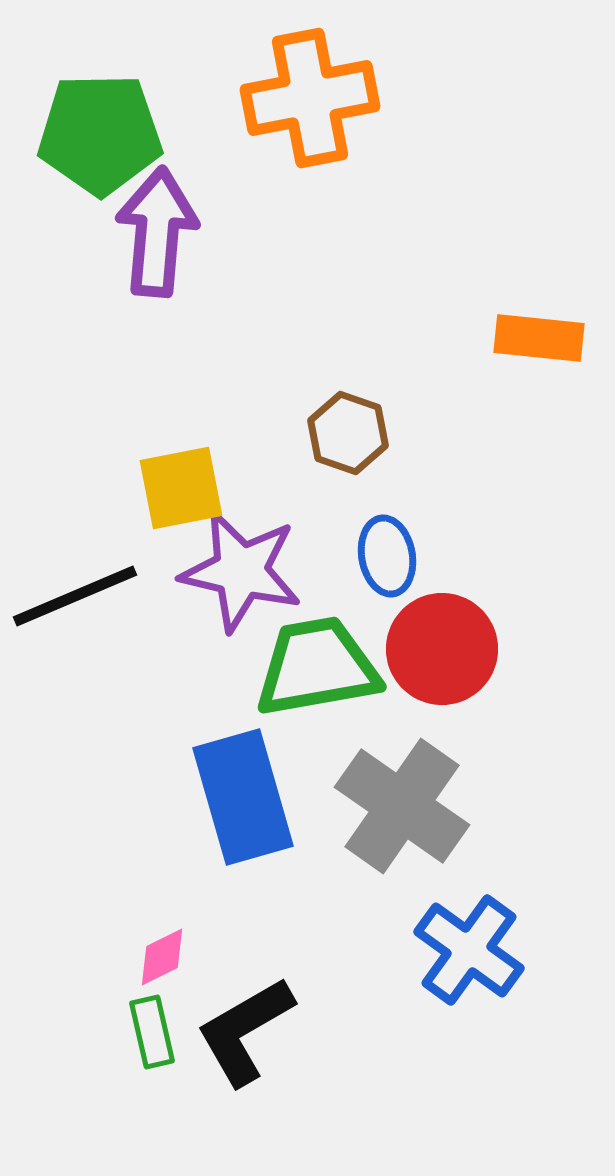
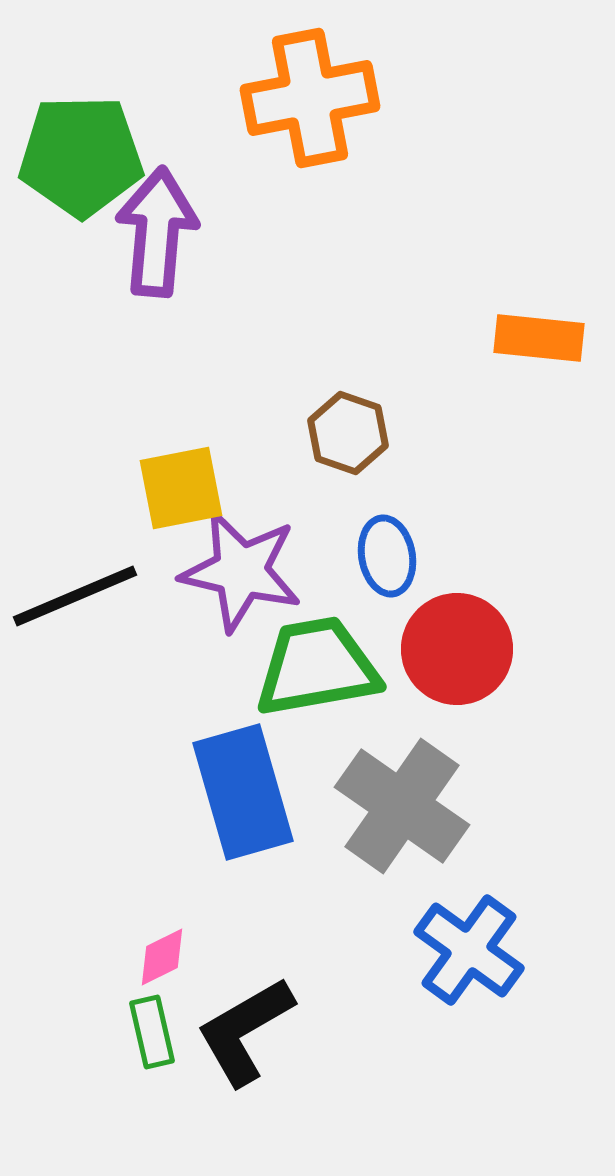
green pentagon: moved 19 px left, 22 px down
red circle: moved 15 px right
blue rectangle: moved 5 px up
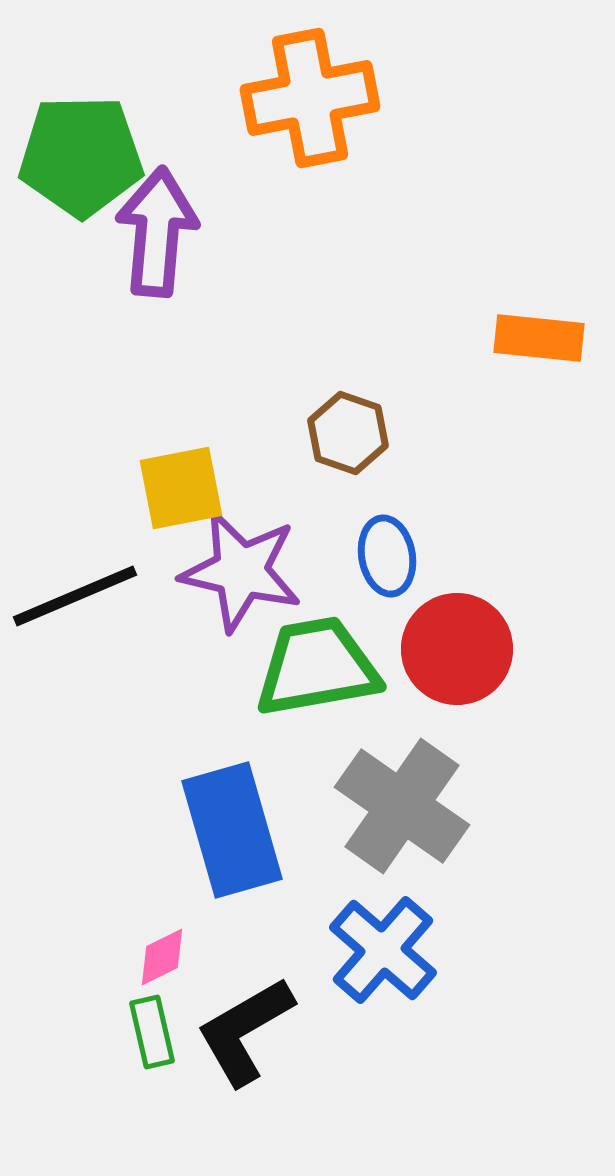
blue rectangle: moved 11 px left, 38 px down
blue cross: moved 86 px left; rotated 5 degrees clockwise
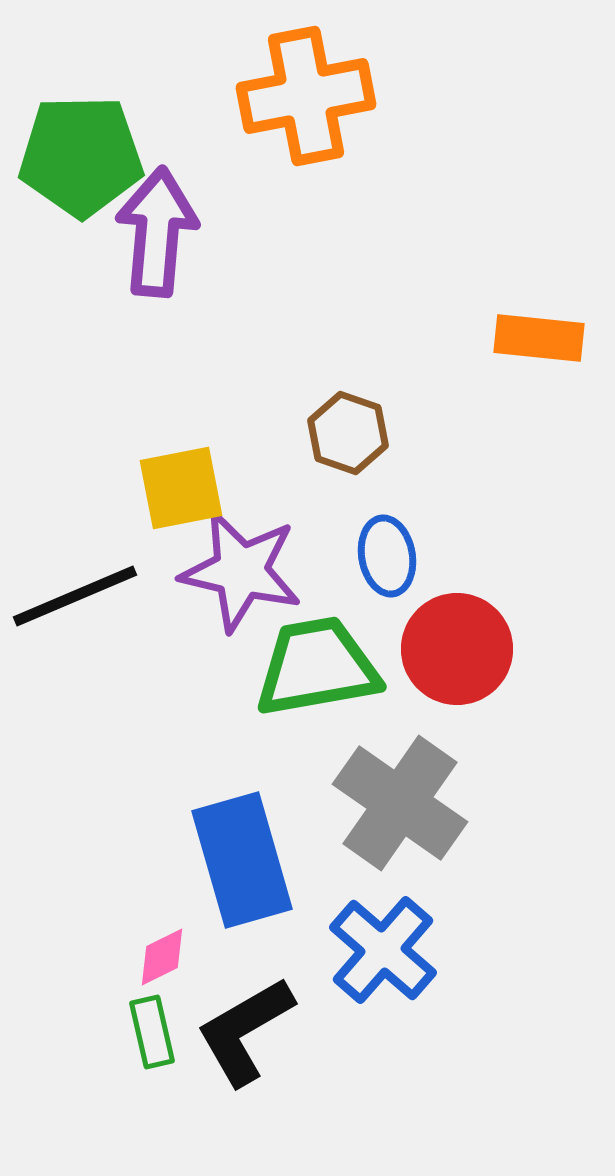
orange cross: moved 4 px left, 2 px up
gray cross: moved 2 px left, 3 px up
blue rectangle: moved 10 px right, 30 px down
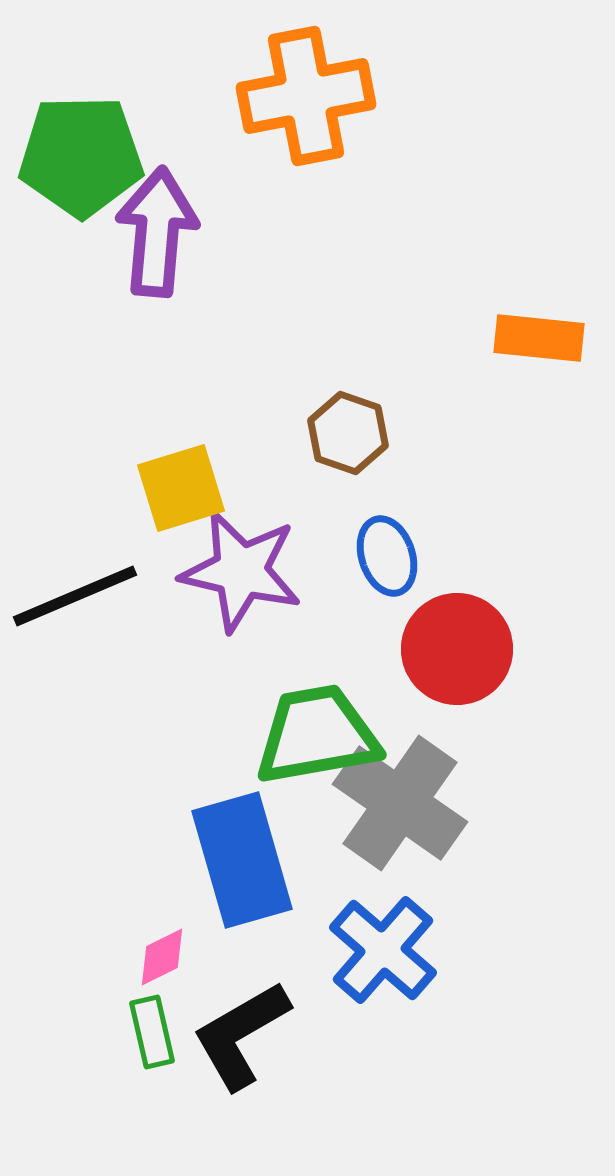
yellow square: rotated 6 degrees counterclockwise
blue ellipse: rotated 8 degrees counterclockwise
green trapezoid: moved 68 px down
black L-shape: moved 4 px left, 4 px down
